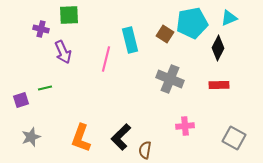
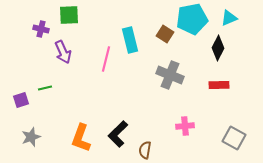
cyan pentagon: moved 4 px up
gray cross: moved 4 px up
black L-shape: moved 3 px left, 3 px up
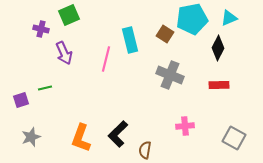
green square: rotated 20 degrees counterclockwise
purple arrow: moved 1 px right, 1 px down
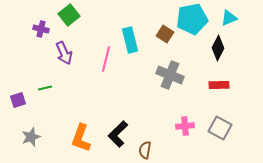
green square: rotated 15 degrees counterclockwise
purple square: moved 3 px left
gray square: moved 14 px left, 10 px up
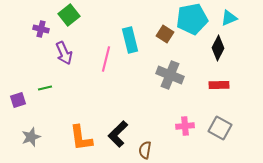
orange L-shape: rotated 28 degrees counterclockwise
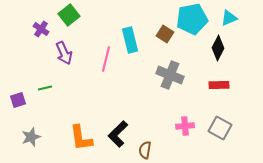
purple cross: rotated 21 degrees clockwise
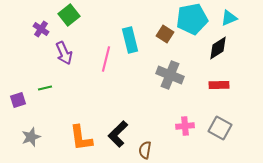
black diamond: rotated 30 degrees clockwise
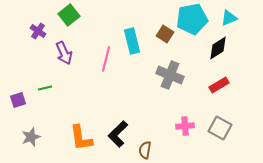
purple cross: moved 3 px left, 2 px down
cyan rectangle: moved 2 px right, 1 px down
red rectangle: rotated 30 degrees counterclockwise
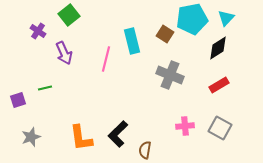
cyan triangle: moved 3 px left; rotated 24 degrees counterclockwise
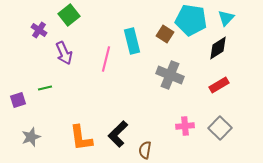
cyan pentagon: moved 1 px left, 1 px down; rotated 20 degrees clockwise
purple cross: moved 1 px right, 1 px up
gray square: rotated 15 degrees clockwise
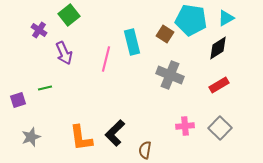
cyan triangle: rotated 18 degrees clockwise
cyan rectangle: moved 1 px down
black L-shape: moved 3 px left, 1 px up
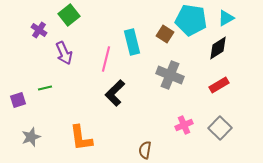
pink cross: moved 1 px left, 1 px up; rotated 18 degrees counterclockwise
black L-shape: moved 40 px up
